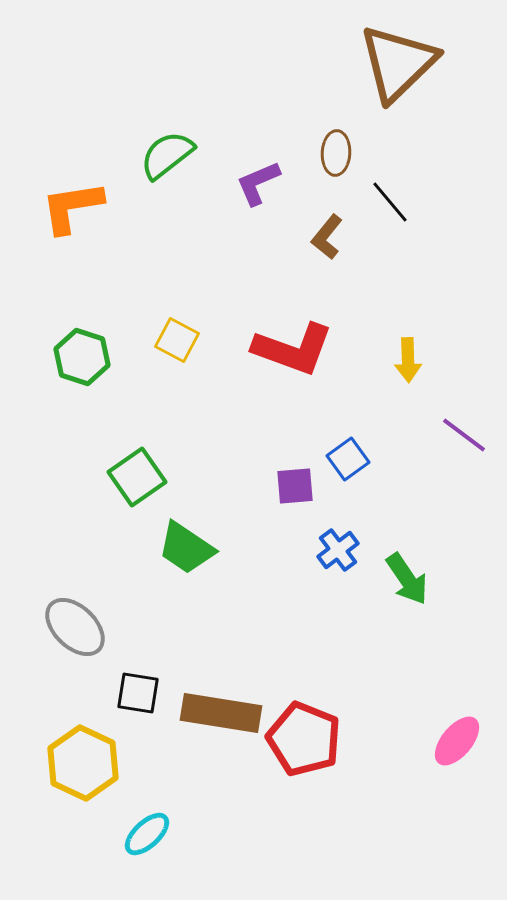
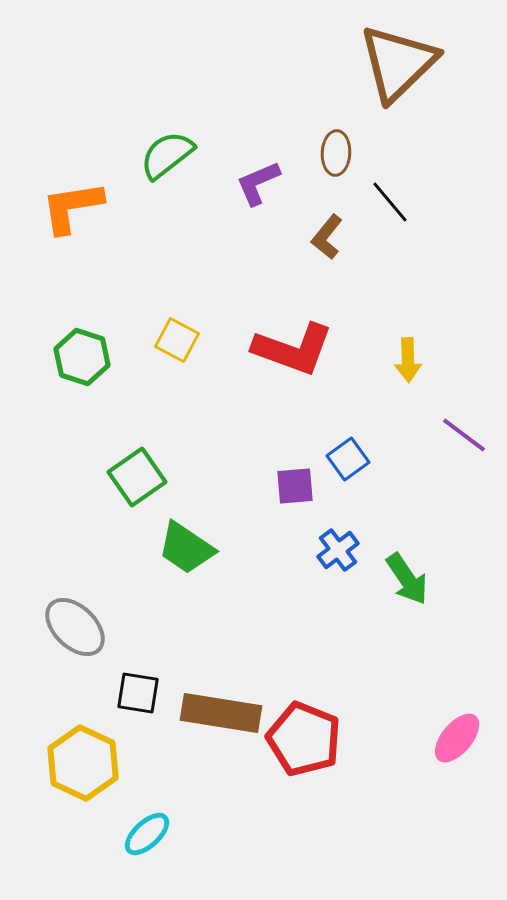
pink ellipse: moved 3 px up
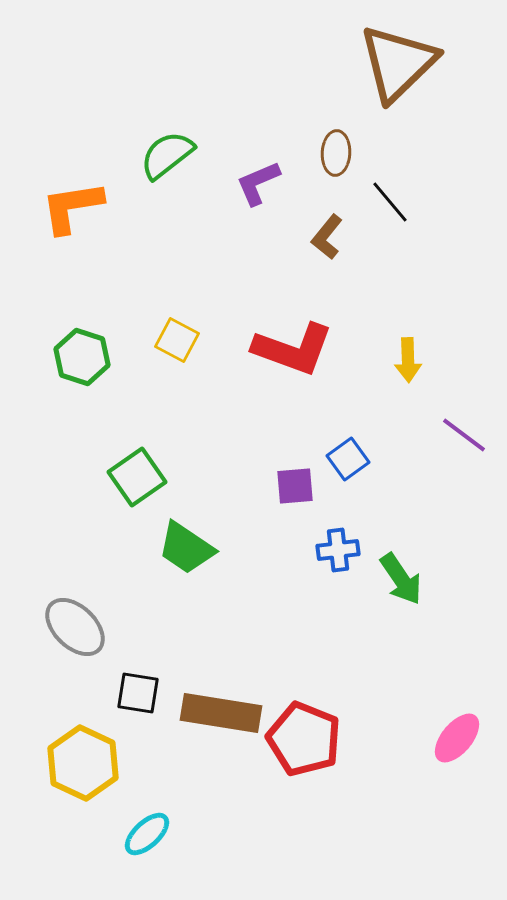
blue cross: rotated 30 degrees clockwise
green arrow: moved 6 px left
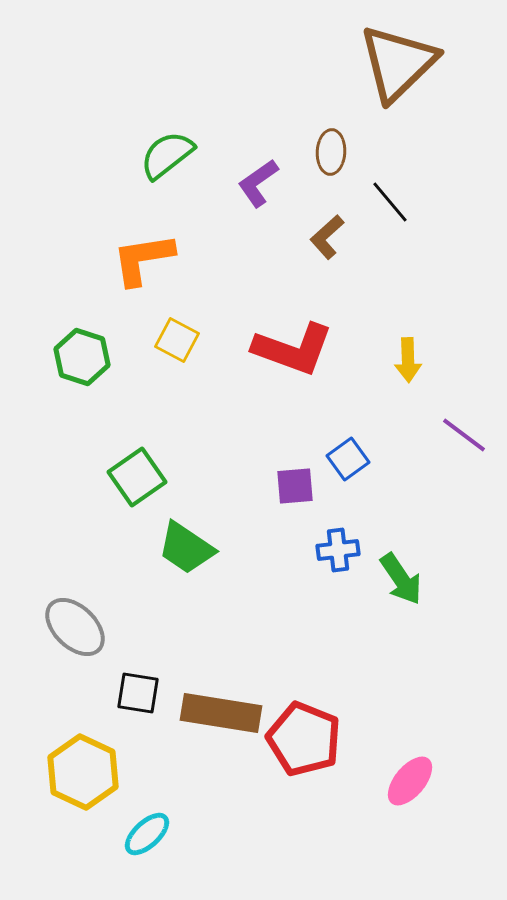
brown ellipse: moved 5 px left, 1 px up
purple L-shape: rotated 12 degrees counterclockwise
orange L-shape: moved 71 px right, 52 px down
brown L-shape: rotated 9 degrees clockwise
pink ellipse: moved 47 px left, 43 px down
yellow hexagon: moved 9 px down
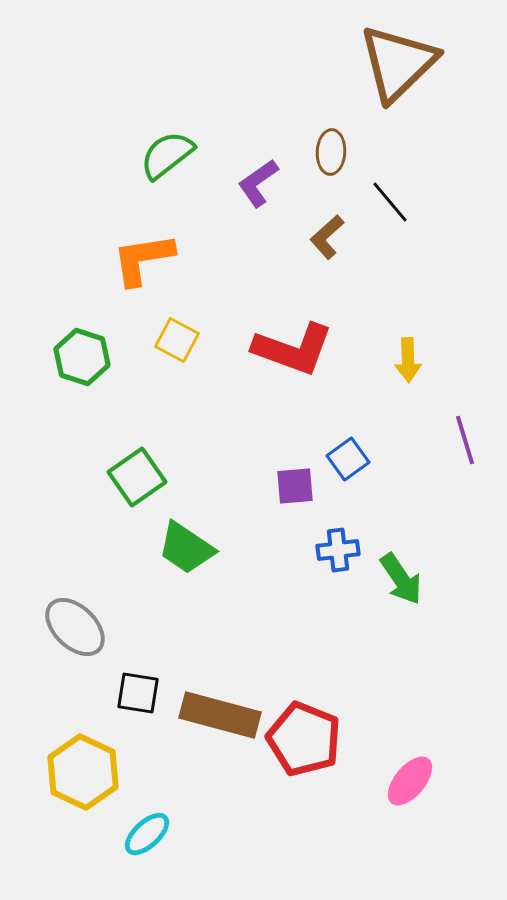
purple line: moved 1 px right, 5 px down; rotated 36 degrees clockwise
brown rectangle: moved 1 px left, 2 px down; rotated 6 degrees clockwise
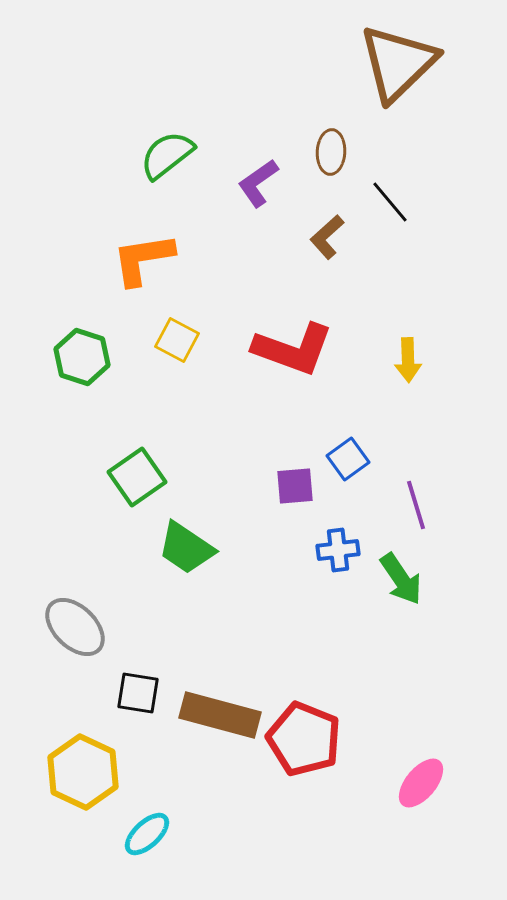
purple line: moved 49 px left, 65 px down
pink ellipse: moved 11 px right, 2 px down
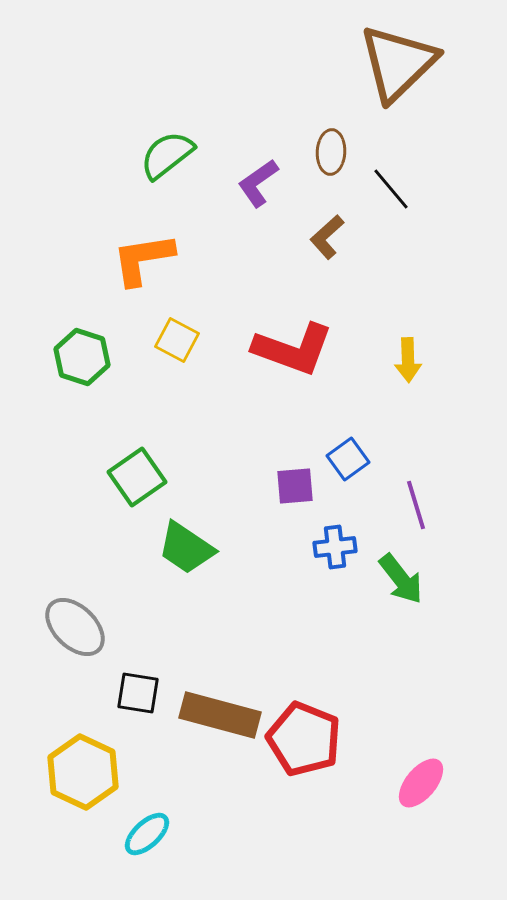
black line: moved 1 px right, 13 px up
blue cross: moved 3 px left, 3 px up
green arrow: rotated 4 degrees counterclockwise
